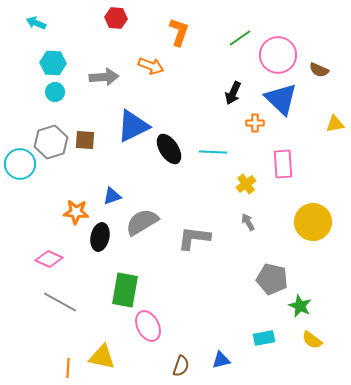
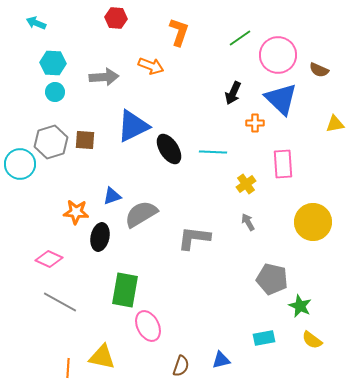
gray semicircle at (142, 222): moved 1 px left, 8 px up
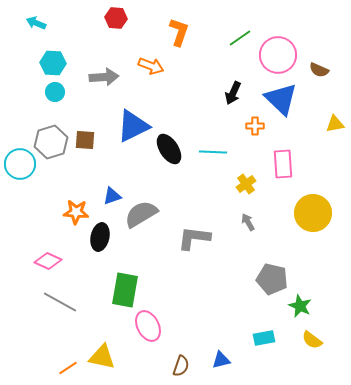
orange cross at (255, 123): moved 3 px down
yellow circle at (313, 222): moved 9 px up
pink diamond at (49, 259): moved 1 px left, 2 px down
orange line at (68, 368): rotated 54 degrees clockwise
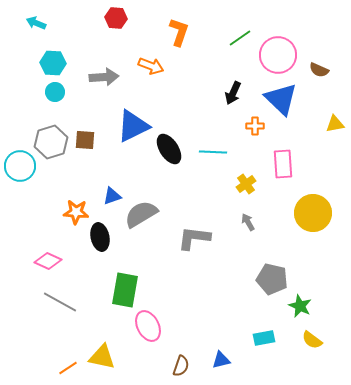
cyan circle at (20, 164): moved 2 px down
black ellipse at (100, 237): rotated 24 degrees counterclockwise
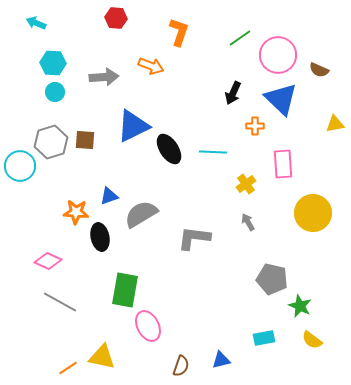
blue triangle at (112, 196): moved 3 px left
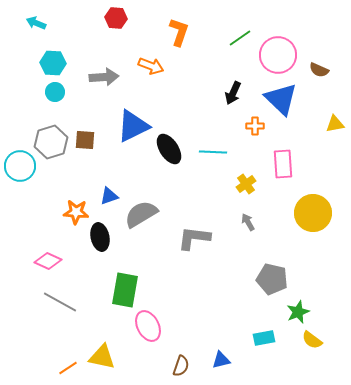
green star at (300, 306): moved 2 px left, 6 px down; rotated 25 degrees clockwise
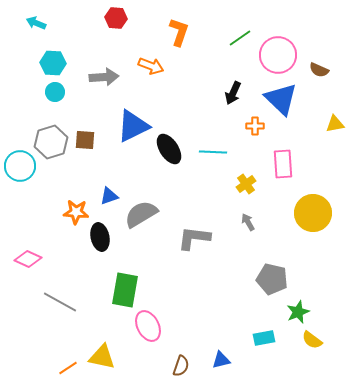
pink diamond at (48, 261): moved 20 px left, 2 px up
